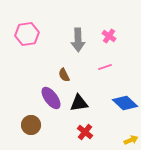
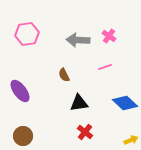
gray arrow: rotated 95 degrees clockwise
purple ellipse: moved 31 px left, 7 px up
brown circle: moved 8 px left, 11 px down
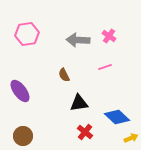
blue diamond: moved 8 px left, 14 px down
yellow arrow: moved 2 px up
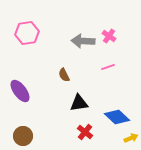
pink hexagon: moved 1 px up
gray arrow: moved 5 px right, 1 px down
pink line: moved 3 px right
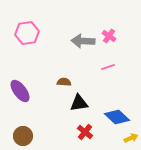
brown semicircle: moved 7 px down; rotated 120 degrees clockwise
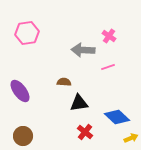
gray arrow: moved 9 px down
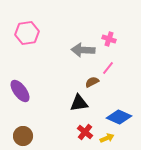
pink cross: moved 3 px down; rotated 16 degrees counterclockwise
pink line: moved 1 px down; rotated 32 degrees counterclockwise
brown semicircle: moved 28 px right; rotated 32 degrees counterclockwise
blue diamond: moved 2 px right; rotated 20 degrees counterclockwise
yellow arrow: moved 24 px left
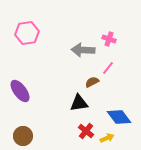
blue diamond: rotated 30 degrees clockwise
red cross: moved 1 px right, 1 px up
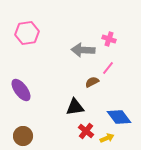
purple ellipse: moved 1 px right, 1 px up
black triangle: moved 4 px left, 4 px down
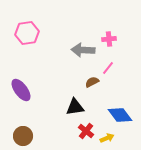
pink cross: rotated 24 degrees counterclockwise
blue diamond: moved 1 px right, 2 px up
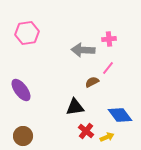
yellow arrow: moved 1 px up
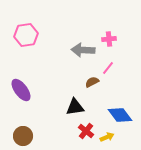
pink hexagon: moved 1 px left, 2 px down
